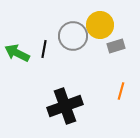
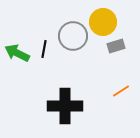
yellow circle: moved 3 px right, 3 px up
orange line: rotated 42 degrees clockwise
black cross: rotated 20 degrees clockwise
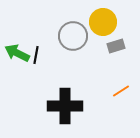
black line: moved 8 px left, 6 px down
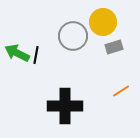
gray rectangle: moved 2 px left, 1 px down
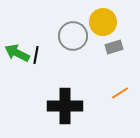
orange line: moved 1 px left, 2 px down
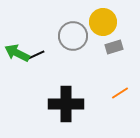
black line: rotated 54 degrees clockwise
black cross: moved 1 px right, 2 px up
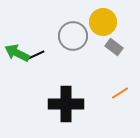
gray rectangle: rotated 54 degrees clockwise
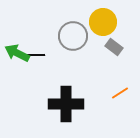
black line: rotated 24 degrees clockwise
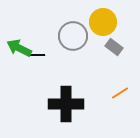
green arrow: moved 2 px right, 5 px up
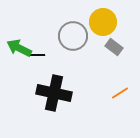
black cross: moved 12 px left, 11 px up; rotated 12 degrees clockwise
